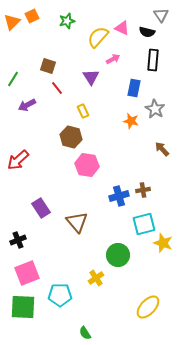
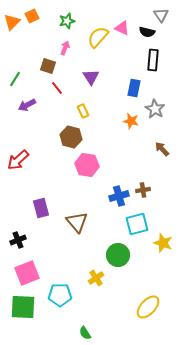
pink arrow: moved 48 px left, 11 px up; rotated 40 degrees counterclockwise
green line: moved 2 px right
purple rectangle: rotated 18 degrees clockwise
cyan square: moved 7 px left
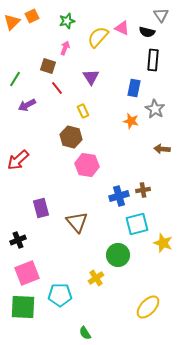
brown arrow: rotated 42 degrees counterclockwise
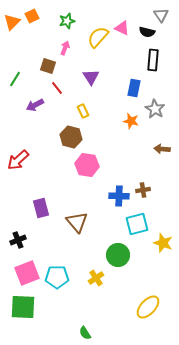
purple arrow: moved 8 px right
blue cross: rotated 18 degrees clockwise
cyan pentagon: moved 3 px left, 18 px up
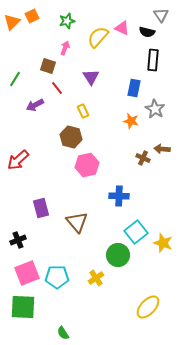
pink hexagon: rotated 20 degrees counterclockwise
brown cross: moved 32 px up; rotated 32 degrees clockwise
cyan square: moved 1 px left, 8 px down; rotated 25 degrees counterclockwise
green semicircle: moved 22 px left
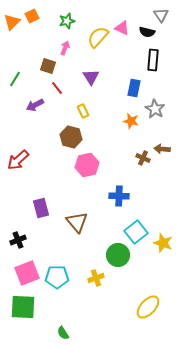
yellow cross: rotated 14 degrees clockwise
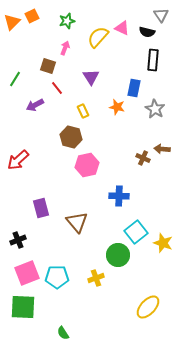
orange star: moved 14 px left, 14 px up
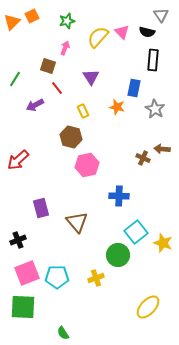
pink triangle: moved 4 px down; rotated 21 degrees clockwise
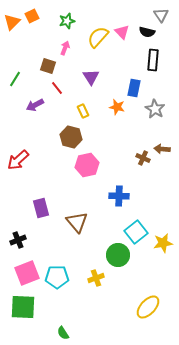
yellow star: rotated 30 degrees counterclockwise
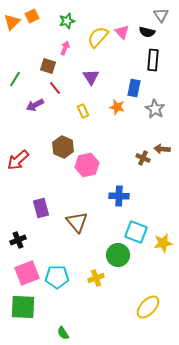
red line: moved 2 px left
brown hexagon: moved 8 px left, 10 px down; rotated 10 degrees clockwise
cyan square: rotated 30 degrees counterclockwise
